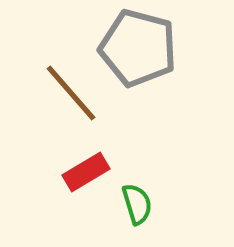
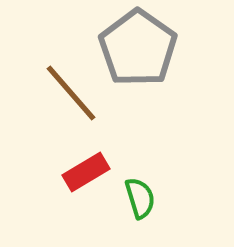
gray pentagon: rotated 20 degrees clockwise
green semicircle: moved 3 px right, 6 px up
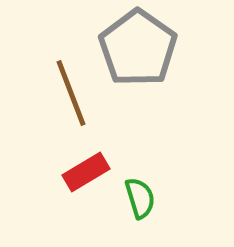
brown line: rotated 20 degrees clockwise
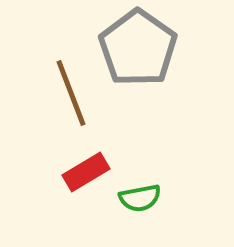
green semicircle: rotated 96 degrees clockwise
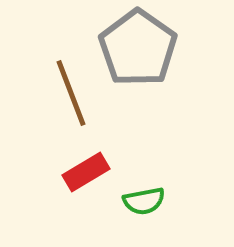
green semicircle: moved 4 px right, 3 px down
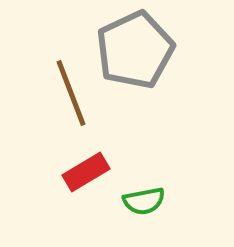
gray pentagon: moved 3 px left, 2 px down; rotated 12 degrees clockwise
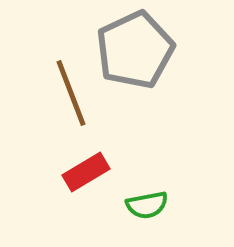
green semicircle: moved 3 px right, 4 px down
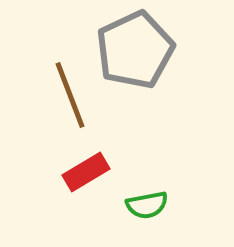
brown line: moved 1 px left, 2 px down
